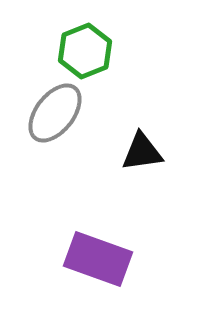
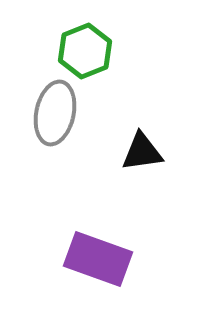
gray ellipse: rotated 26 degrees counterclockwise
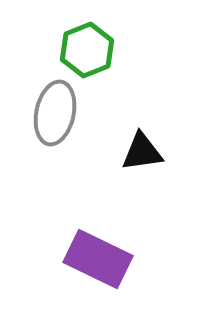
green hexagon: moved 2 px right, 1 px up
purple rectangle: rotated 6 degrees clockwise
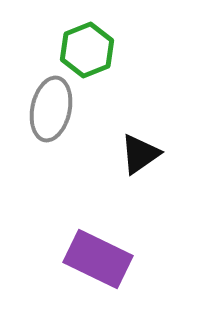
gray ellipse: moved 4 px left, 4 px up
black triangle: moved 2 px left, 2 px down; rotated 27 degrees counterclockwise
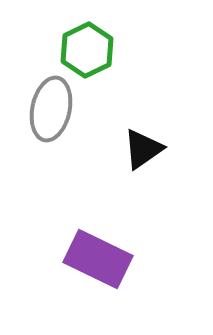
green hexagon: rotated 4 degrees counterclockwise
black triangle: moved 3 px right, 5 px up
